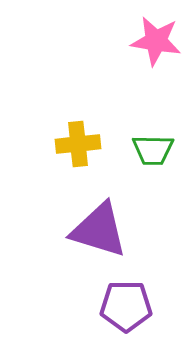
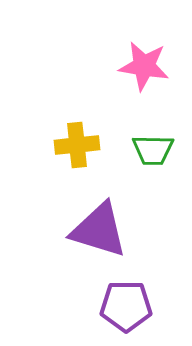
pink star: moved 12 px left, 25 px down
yellow cross: moved 1 px left, 1 px down
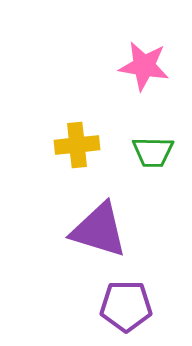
green trapezoid: moved 2 px down
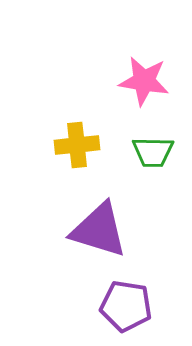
pink star: moved 15 px down
purple pentagon: rotated 9 degrees clockwise
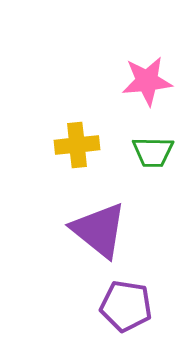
pink star: moved 3 px right; rotated 15 degrees counterclockwise
purple triangle: rotated 22 degrees clockwise
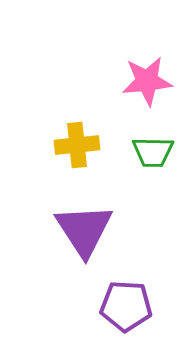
purple triangle: moved 15 px left; rotated 18 degrees clockwise
purple pentagon: rotated 6 degrees counterclockwise
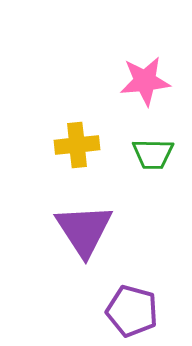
pink star: moved 2 px left
green trapezoid: moved 2 px down
purple pentagon: moved 6 px right, 5 px down; rotated 12 degrees clockwise
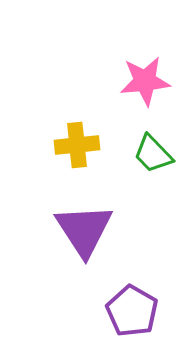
green trapezoid: rotated 45 degrees clockwise
purple pentagon: rotated 15 degrees clockwise
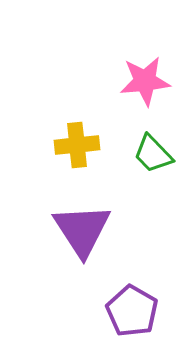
purple triangle: moved 2 px left
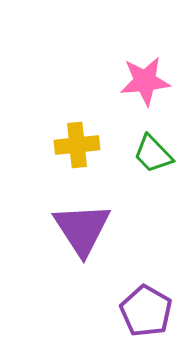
purple triangle: moved 1 px up
purple pentagon: moved 14 px right
